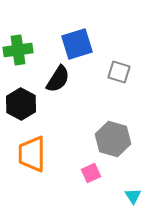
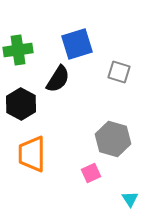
cyan triangle: moved 3 px left, 3 px down
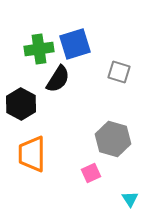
blue square: moved 2 px left
green cross: moved 21 px right, 1 px up
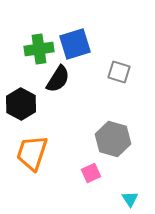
orange trapezoid: moved 1 px up; rotated 18 degrees clockwise
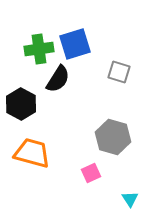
gray hexagon: moved 2 px up
orange trapezoid: rotated 87 degrees clockwise
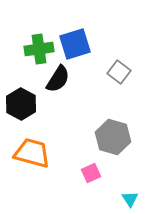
gray square: rotated 20 degrees clockwise
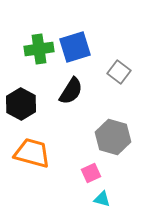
blue square: moved 3 px down
black semicircle: moved 13 px right, 12 px down
cyan triangle: moved 28 px left; rotated 42 degrees counterclockwise
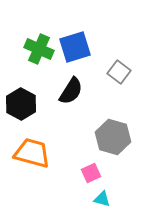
green cross: rotated 32 degrees clockwise
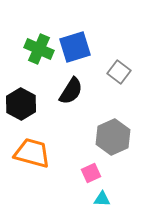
gray hexagon: rotated 20 degrees clockwise
cyan triangle: rotated 12 degrees counterclockwise
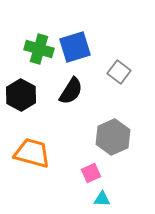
green cross: rotated 8 degrees counterclockwise
black hexagon: moved 9 px up
